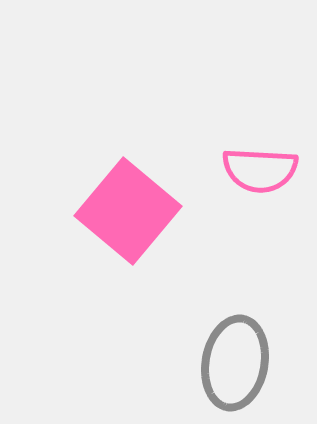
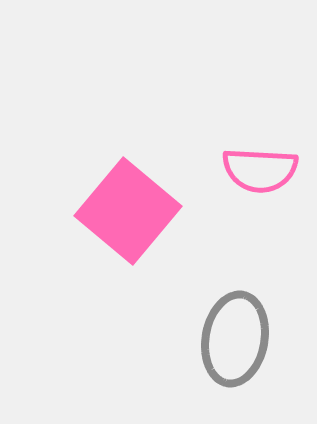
gray ellipse: moved 24 px up
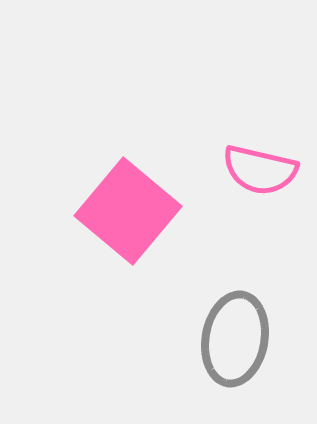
pink semicircle: rotated 10 degrees clockwise
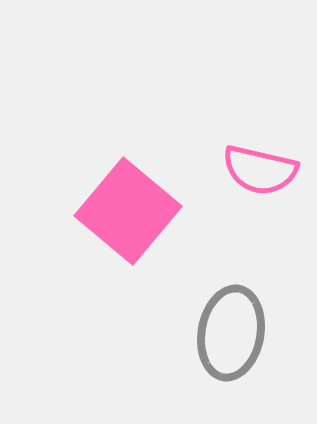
gray ellipse: moved 4 px left, 6 px up
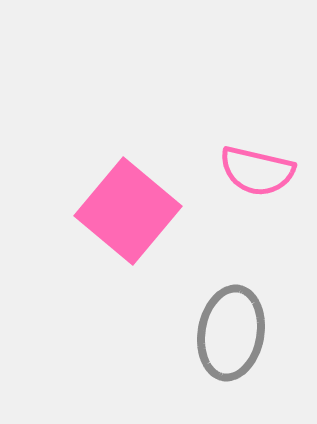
pink semicircle: moved 3 px left, 1 px down
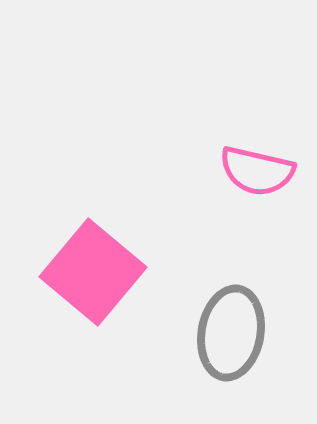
pink square: moved 35 px left, 61 px down
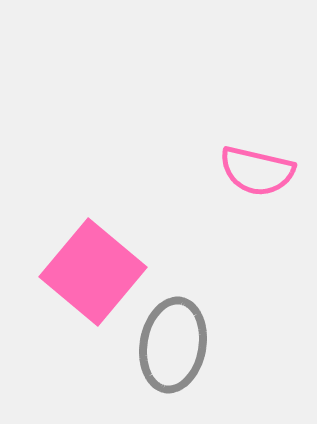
gray ellipse: moved 58 px left, 12 px down
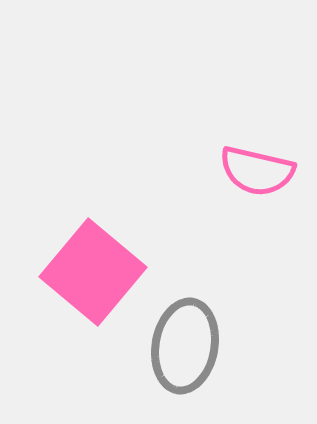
gray ellipse: moved 12 px right, 1 px down
